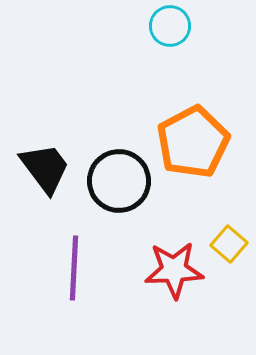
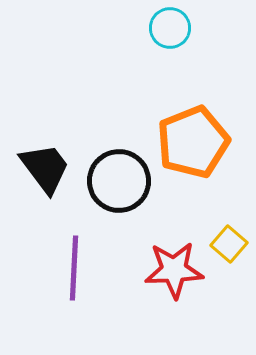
cyan circle: moved 2 px down
orange pentagon: rotated 6 degrees clockwise
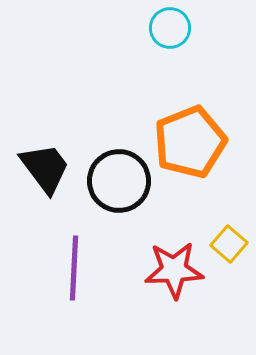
orange pentagon: moved 3 px left
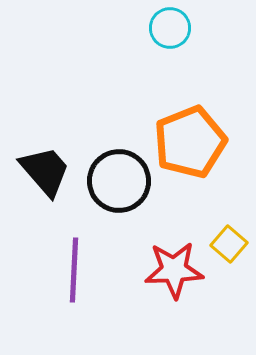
black trapezoid: moved 3 px down; rotated 4 degrees counterclockwise
purple line: moved 2 px down
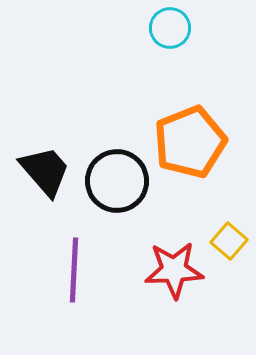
black circle: moved 2 px left
yellow square: moved 3 px up
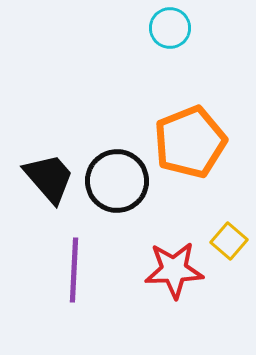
black trapezoid: moved 4 px right, 7 px down
